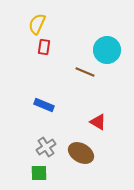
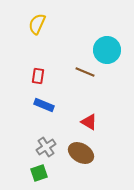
red rectangle: moved 6 px left, 29 px down
red triangle: moved 9 px left
green square: rotated 18 degrees counterclockwise
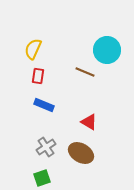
yellow semicircle: moved 4 px left, 25 px down
green square: moved 3 px right, 5 px down
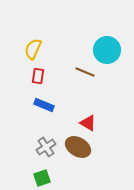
red triangle: moved 1 px left, 1 px down
brown ellipse: moved 3 px left, 6 px up
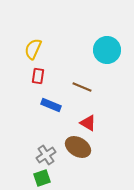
brown line: moved 3 px left, 15 px down
blue rectangle: moved 7 px right
gray cross: moved 8 px down
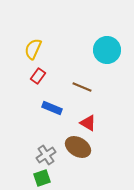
red rectangle: rotated 28 degrees clockwise
blue rectangle: moved 1 px right, 3 px down
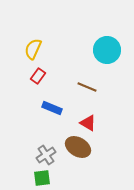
brown line: moved 5 px right
green square: rotated 12 degrees clockwise
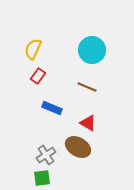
cyan circle: moved 15 px left
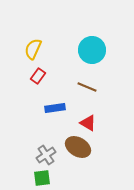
blue rectangle: moved 3 px right; rotated 30 degrees counterclockwise
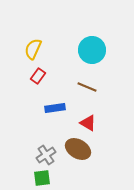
brown ellipse: moved 2 px down
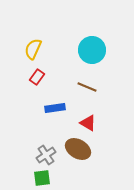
red rectangle: moved 1 px left, 1 px down
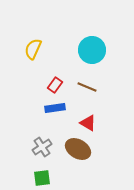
red rectangle: moved 18 px right, 8 px down
gray cross: moved 4 px left, 8 px up
